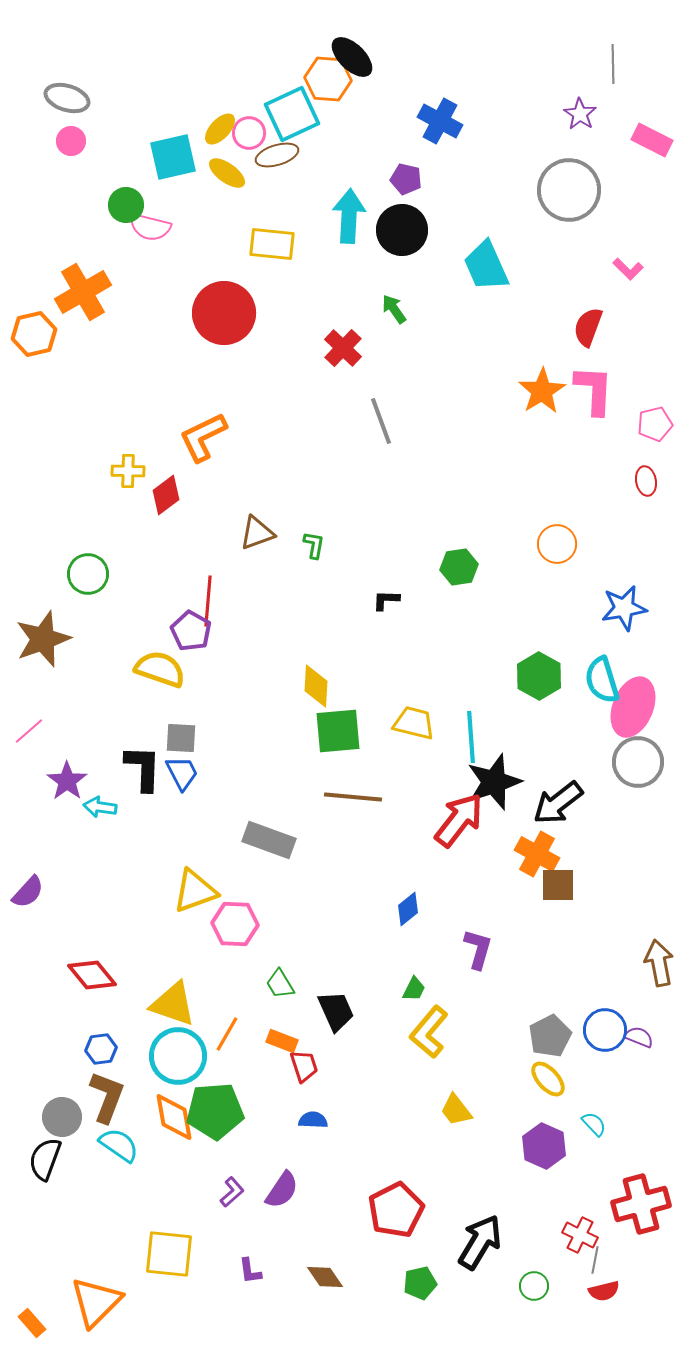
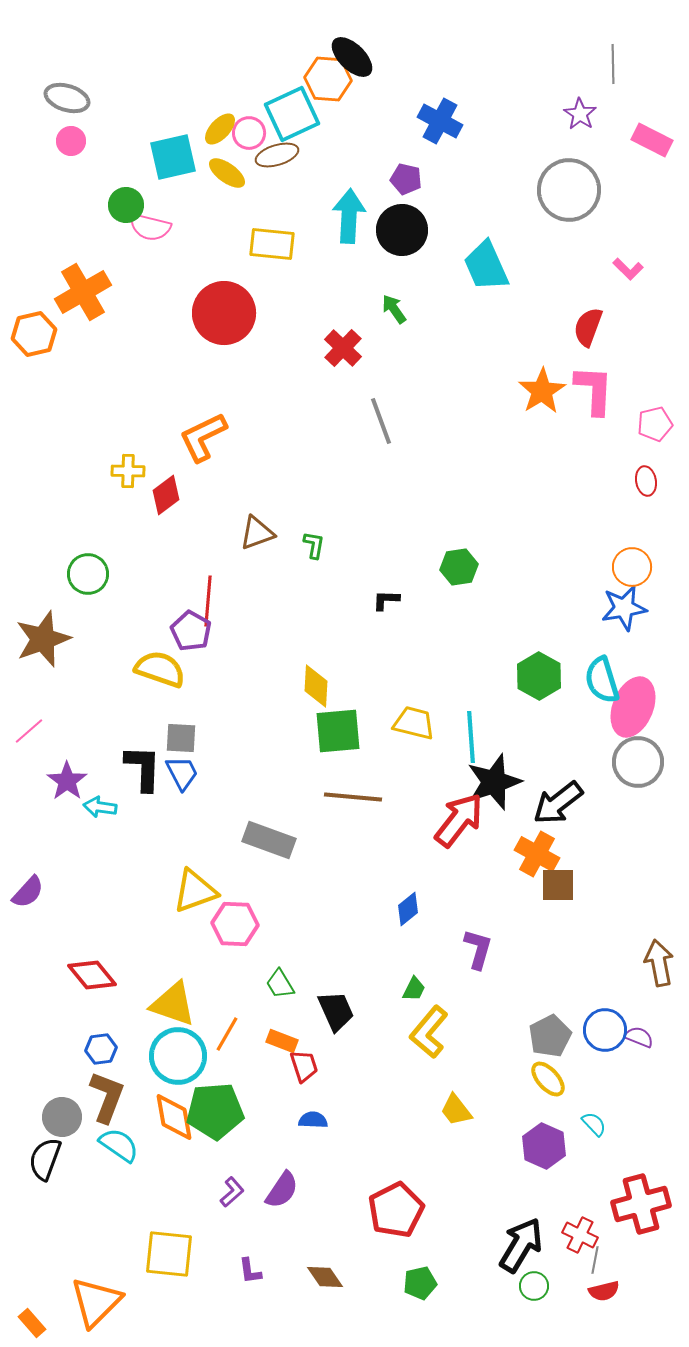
orange circle at (557, 544): moved 75 px right, 23 px down
black arrow at (480, 1242): moved 41 px right, 3 px down
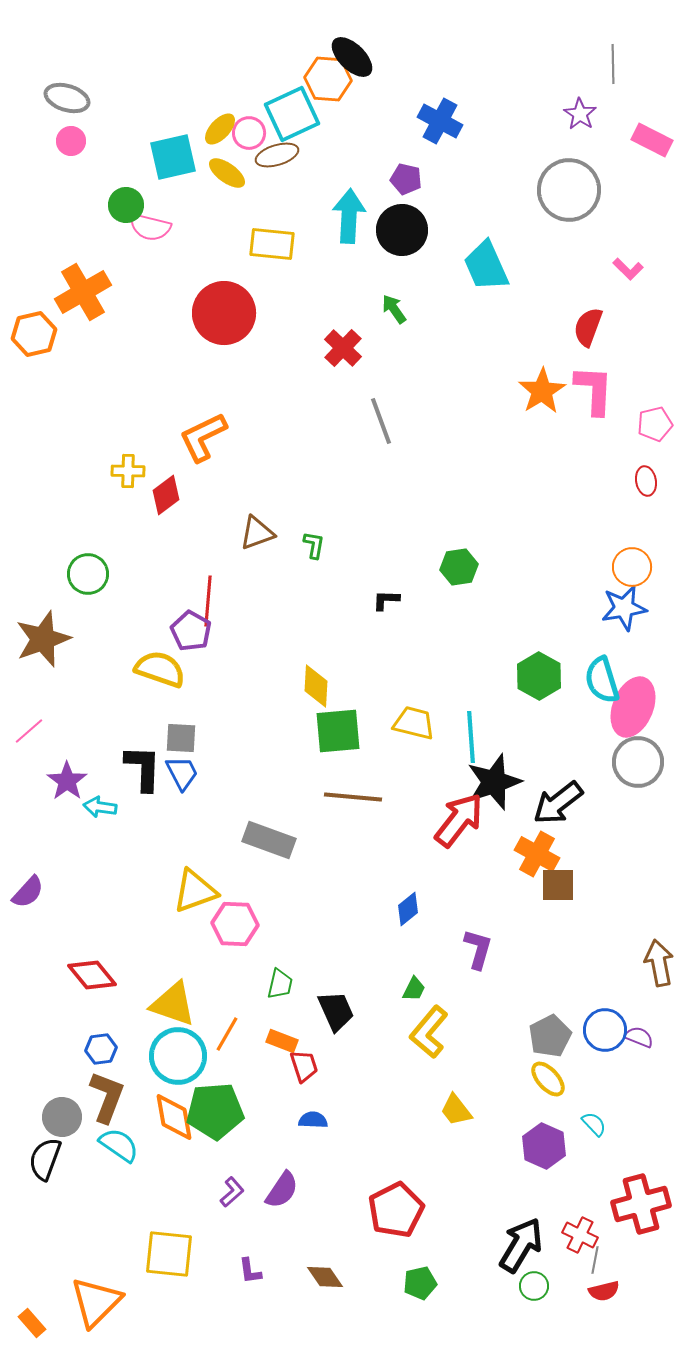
green trapezoid at (280, 984): rotated 136 degrees counterclockwise
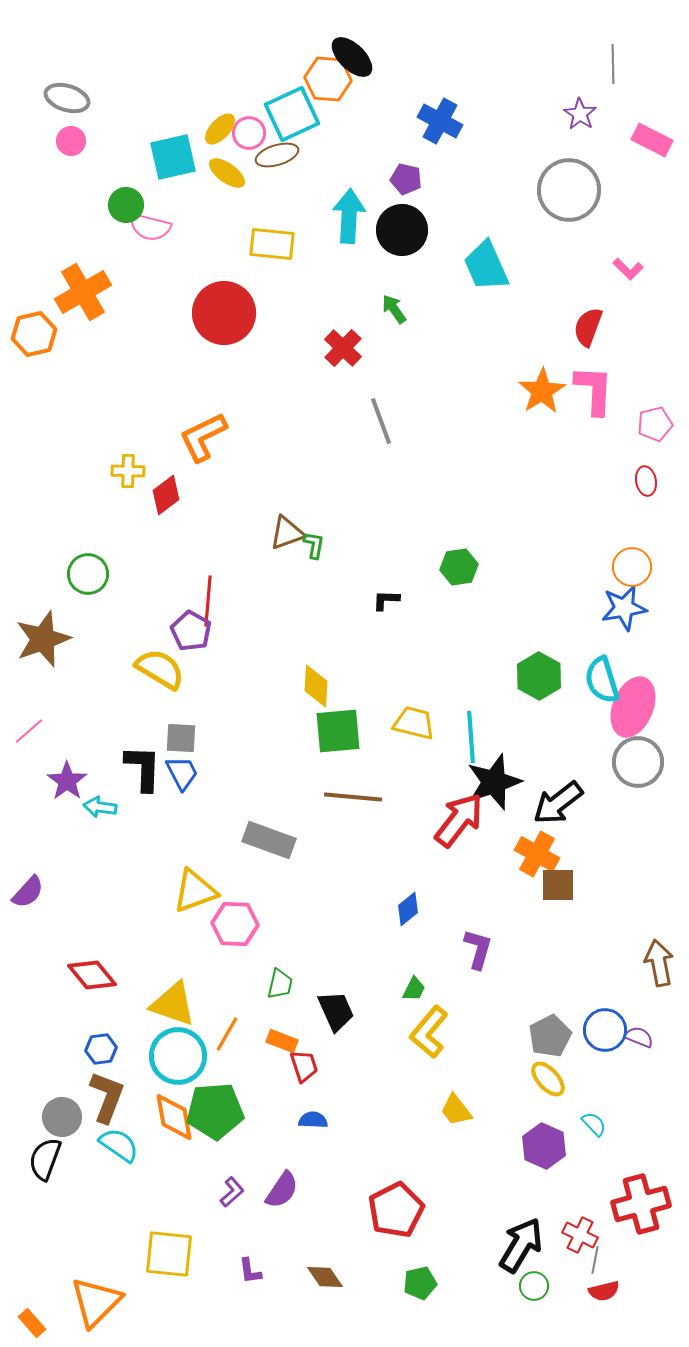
brown triangle at (257, 533): moved 30 px right
yellow semicircle at (160, 669): rotated 12 degrees clockwise
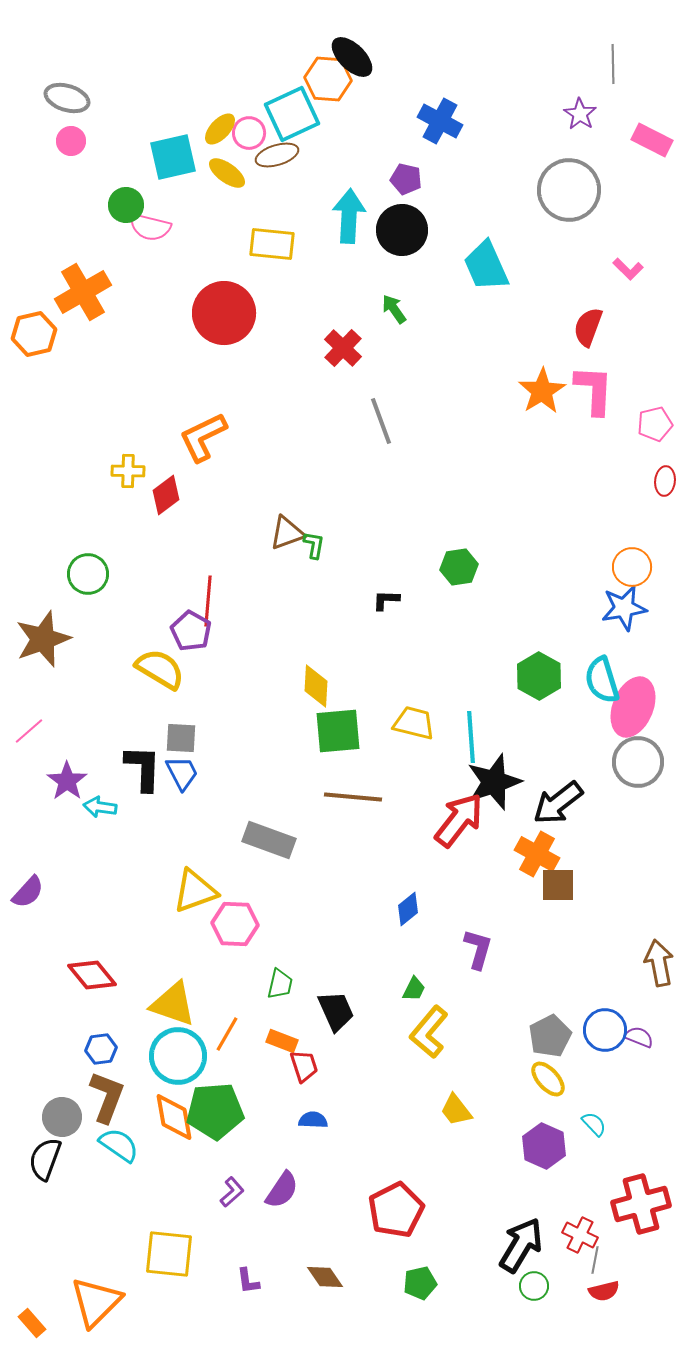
red ellipse at (646, 481): moved 19 px right; rotated 16 degrees clockwise
purple L-shape at (250, 1271): moved 2 px left, 10 px down
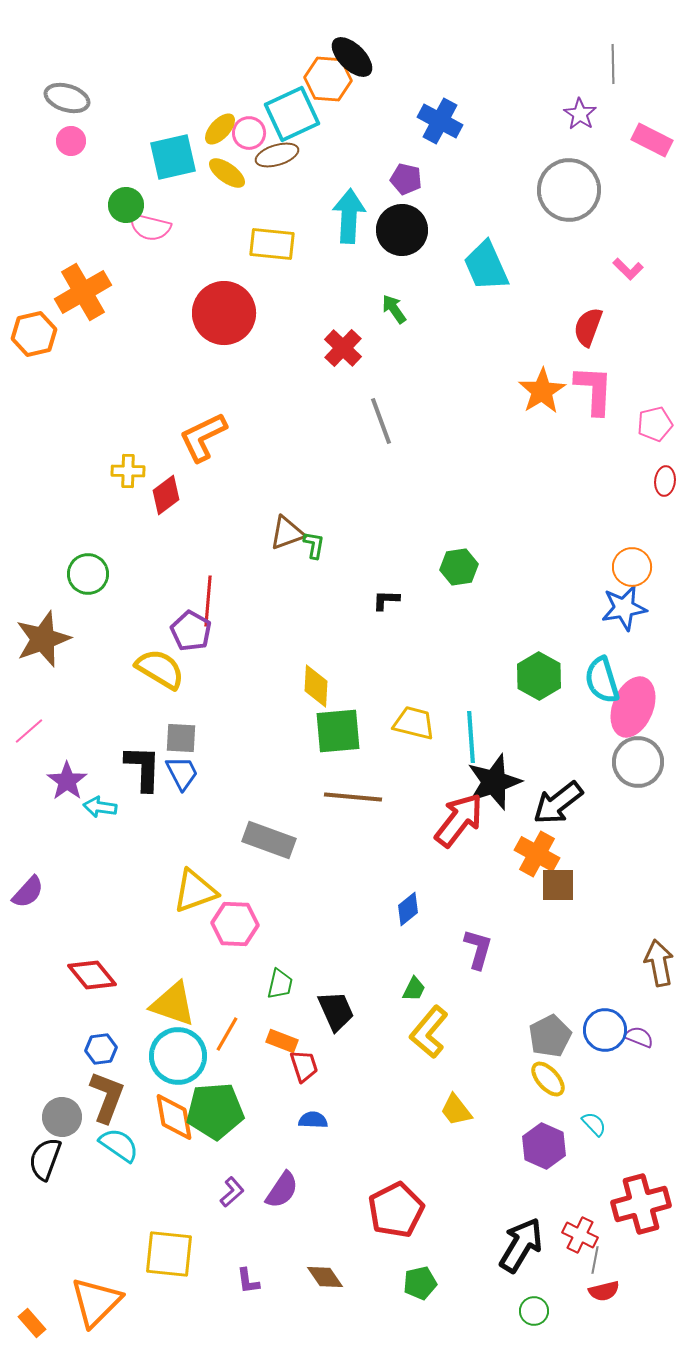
green circle at (534, 1286): moved 25 px down
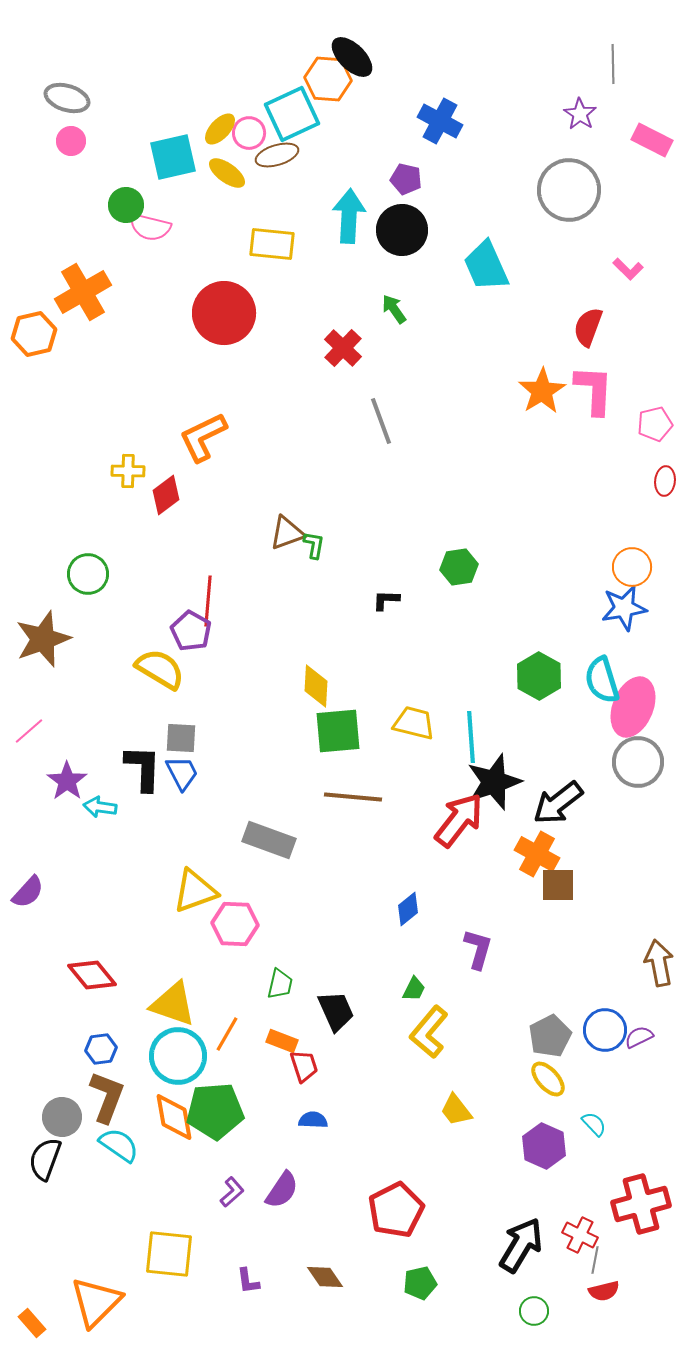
purple semicircle at (639, 1037): rotated 48 degrees counterclockwise
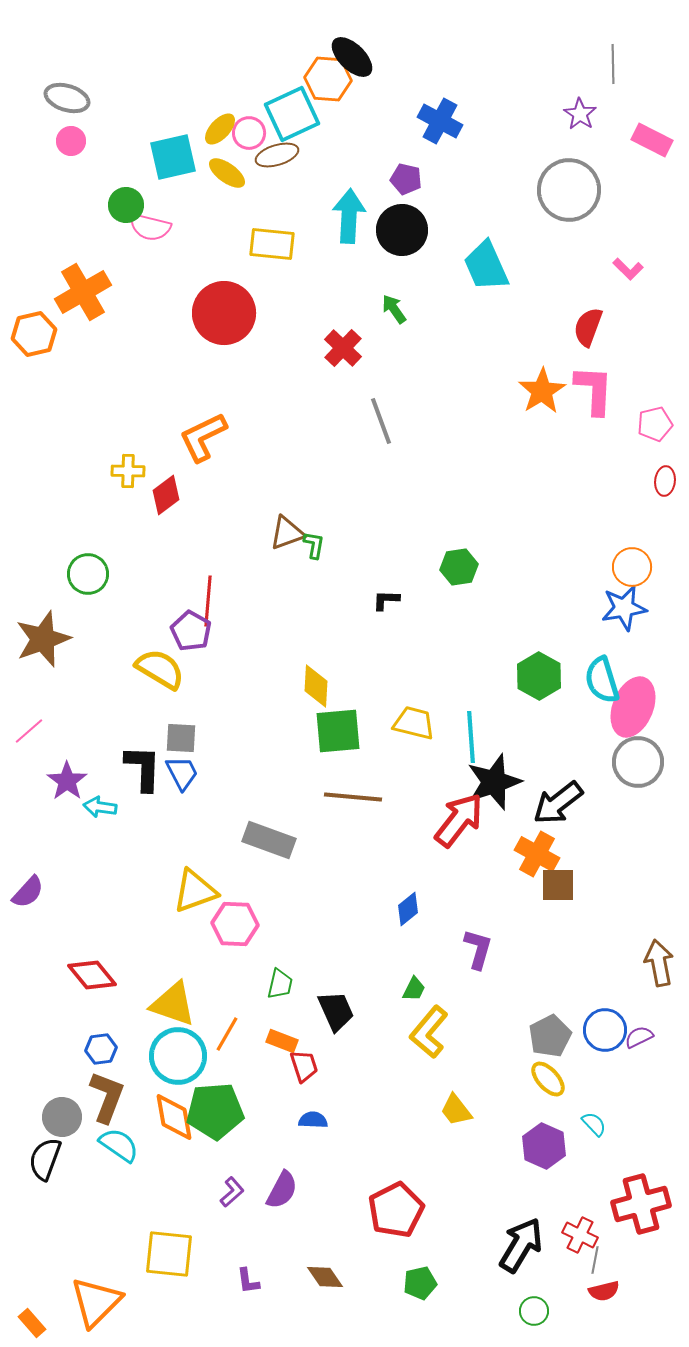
purple semicircle at (282, 1190): rotated 6 degrees counterclockwise
